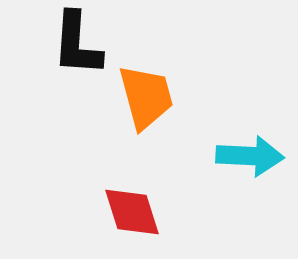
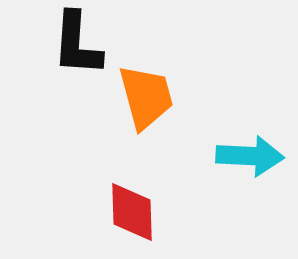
red diamond: rotated 16 degrees clockwise
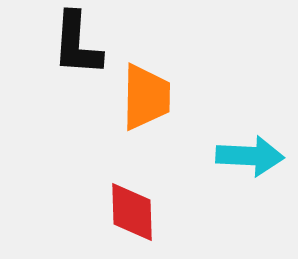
orange trapezoid: rotated 16 degrees clockwise
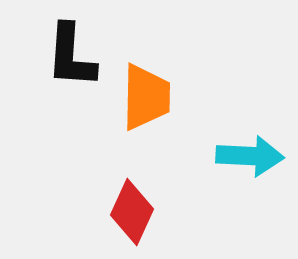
black L-shape: moved 6 px left, 12 px down
red diamond: rotated 26 degrees clockwise
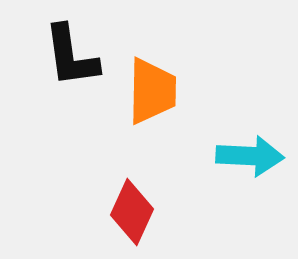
black L-shape: rotated 12 degrees counterclockwise
orange trapezoid: moved 6 px right, 6 px up
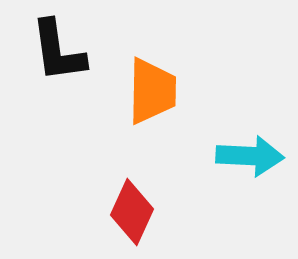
black L-shape: moved 13 px left, 5 px up
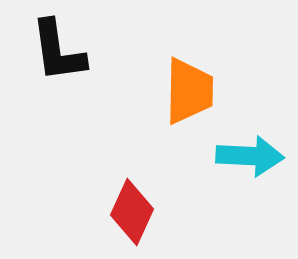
orange trapezoid: moved 37 px right
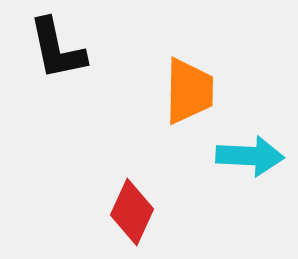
black L-shape: moved 1 px left, 2 px up; rotated 4 degrees counterclockwise
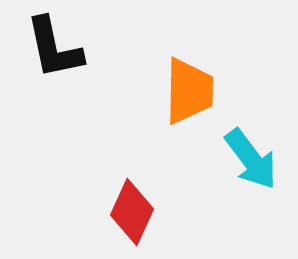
black L-shape: moved 3 px left, 1 px up
cyan arrow: moved 1 px right, 3 px down; rotated 50 degrees clockwise
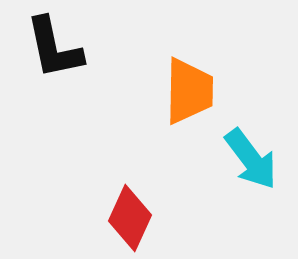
red diamond: moved 2 px left, 6 px down
